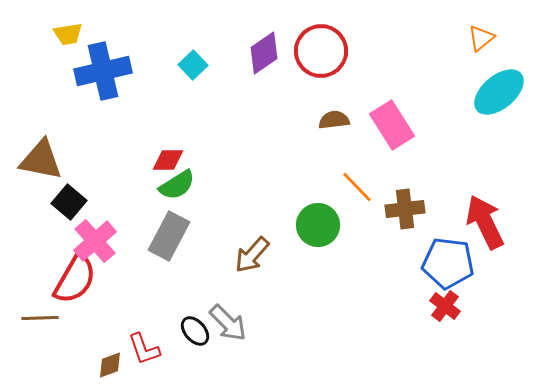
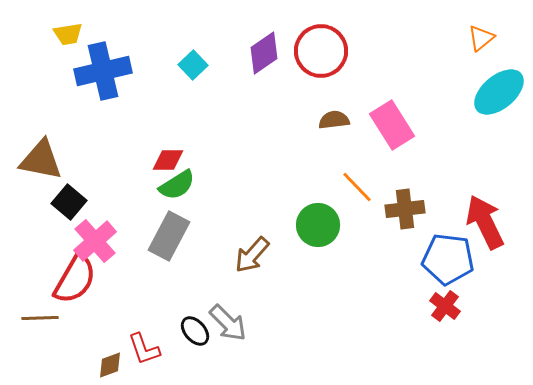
blue pentagon: moved 4 px up
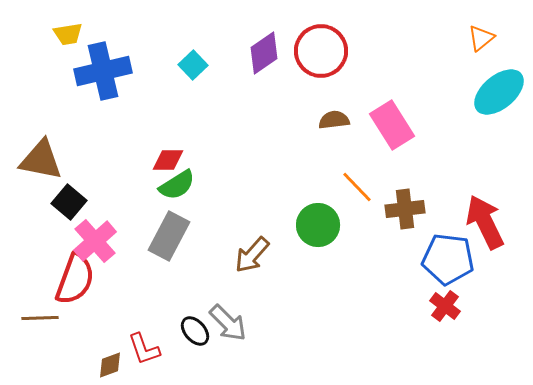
red semicircle: rotated 10 degrees counterclockwise
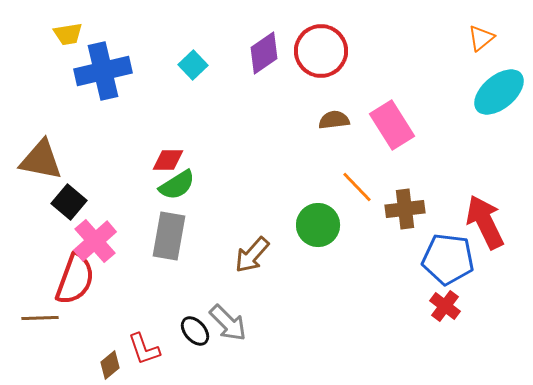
gray rectangle: rotated 18 degrees counterclockwise
brown diamond: rotated 20 degrees counterclockwise
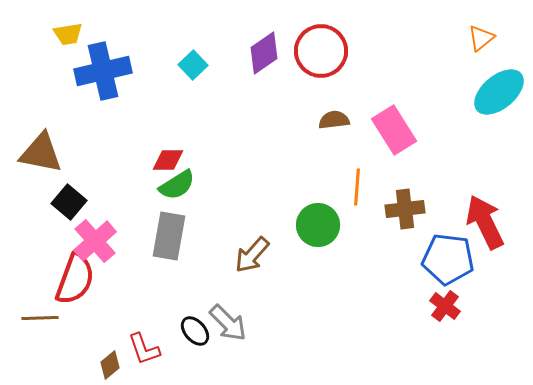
pink rectangle: moved 2 px right, 5 px down
brown triangle: moved 7 px up
orange line: rotated 48 degrees clockwise
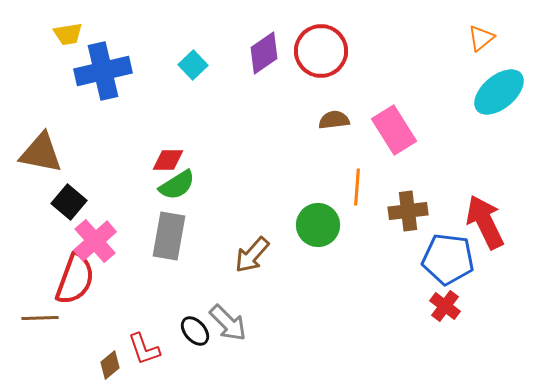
brown cross: moved 3 px right, 2 px down
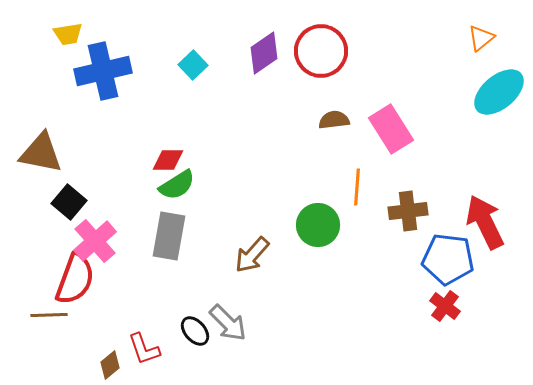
pink rectangle: moved 3 px left, 1 px up
brown line: moved 9 px right, 3 px up
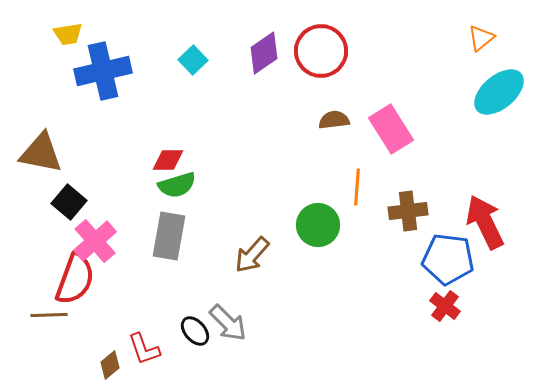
cyan square: moved 5 px up
green semicircle: rotated 15 degrees clockwise
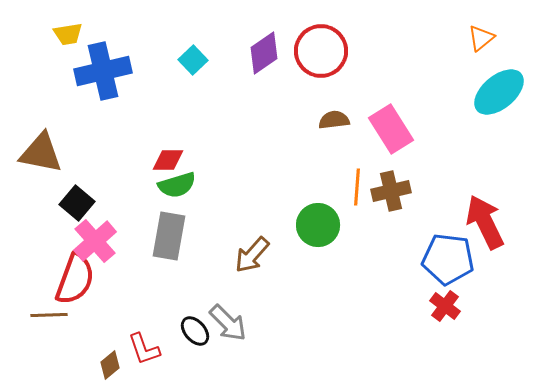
black square: moved 8 px right, 1 px down
brown cross: moved 17 px left, 20 px up; rotated 6 degrees counterclockwise
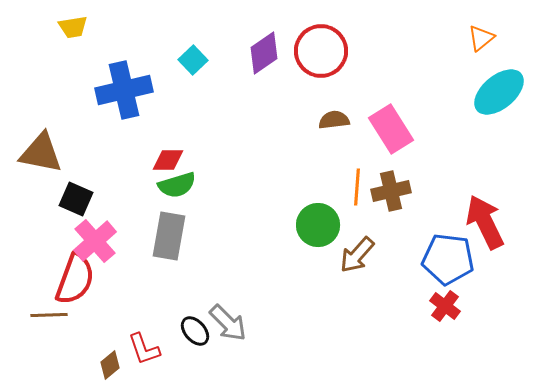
yellow trapezoid: moved 5 px right, 7 px up
blue cross: moved 21 px right, 19 px down
black square: moved 1 px left, 4 px up; rotated 16 degrees counterclockwise
brown arrow: moved 105 px right
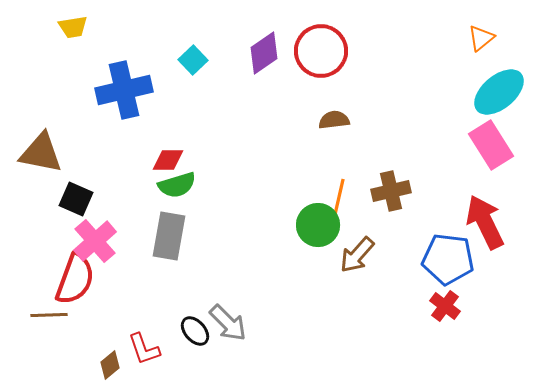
pink rectangle: moved 100 px right, 16 px down
orange line: moved 18 px left, 10 px down; rotated 9 degrees clockwise
